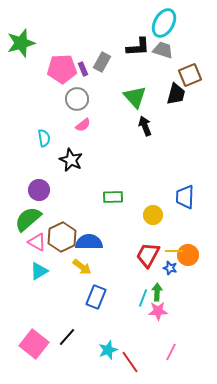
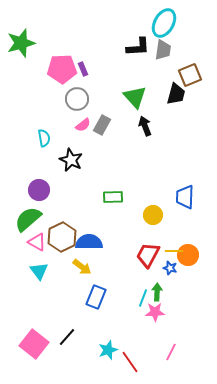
gray trapezoid: rotated 80 degrees clockwise
gray rectangle: moved 63 px down
cyan triangle: rotated 36 degrees counterclockwise
pink star: moved 3 px left, 1 px down
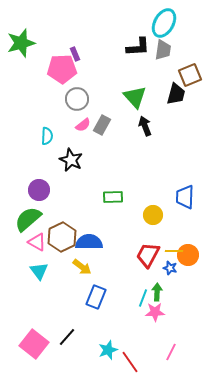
purple rectangle: moved 8 px left, 15 px up
cyan semicircle: moved 3 px right, 2 px up; rotated 12 degrees clockwise
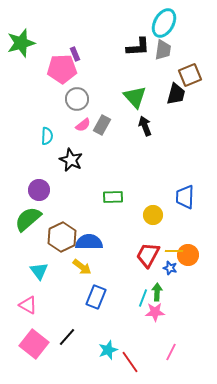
pink triangle: moved 9 px left, 63 px down
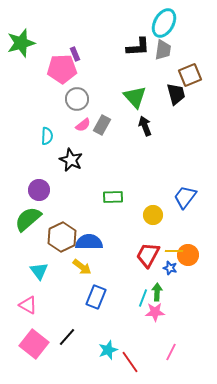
black trapezoid: rotated 30 degrees counterclockwise
blue trapezoid: rotated 35 degrees clockwise
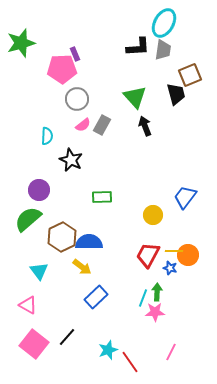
green rectangle: moved 11 px left
blue rectangle: rotated 25 degrees clockwise
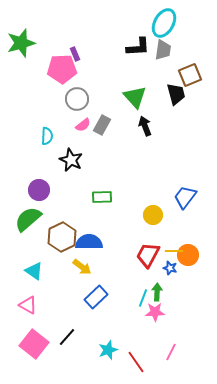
cyan triangle: moved 5 px left; rotated 18 degrees counterclockwise
red line: moved 6 px right
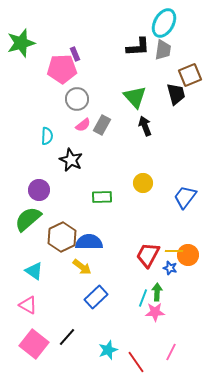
yellow circle: moved 10 px left, 32 px up
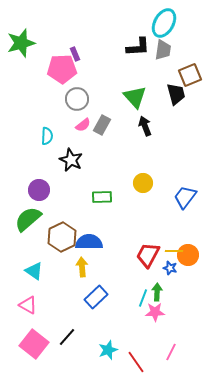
yellow arrow: rotated 132 degrees counterclockwise
